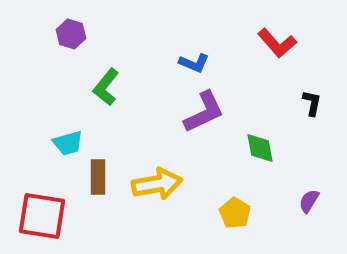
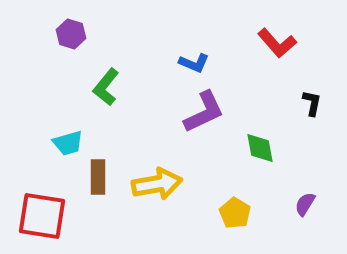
purple semicircle: moved 4 px left, 3 px down
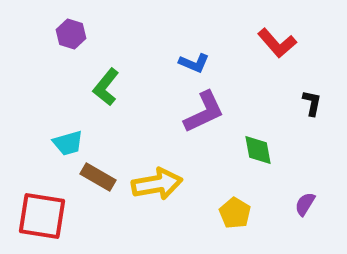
green diamond: moved 2 px left, 2 px down
brown rectangle: rotated 60 degrees counterclockwise
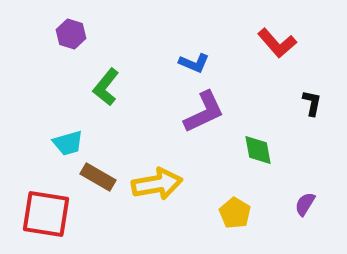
red square: moved 4 px right, 2 px up
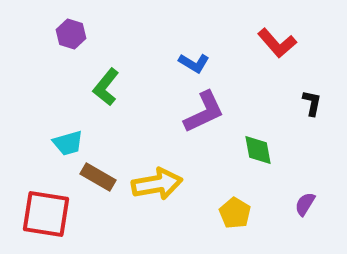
blue L-shape: rotated 8 degrees clockwise
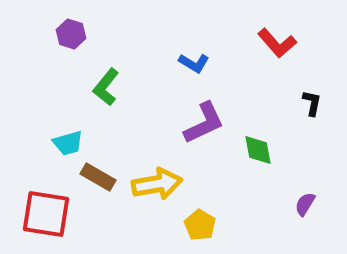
purple L-shape: moved 11 px down
yellow pentagon: moved 35 px left, 12 px down
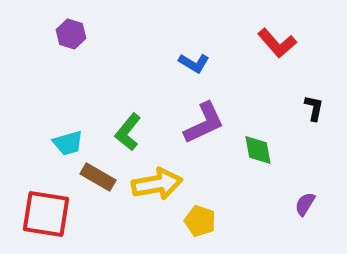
green L-shape: moved 22 px right, 45 px down
black L-shape: moved 2 px right, 5 px down
yellow pentagon: moved 4 px up; rotated 12 degrees counterclockwise
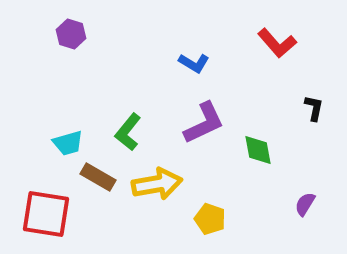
yellow pentagon: moved 10 px right, 2 px up
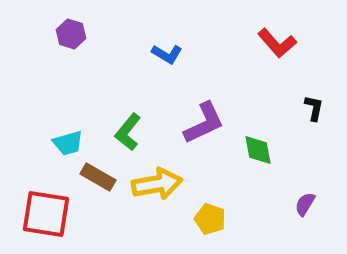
blue L-shape: moved 27 px left, 9 px up
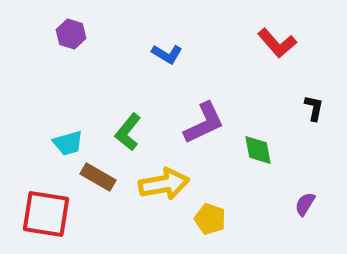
yellow arrow: moved 7 px right
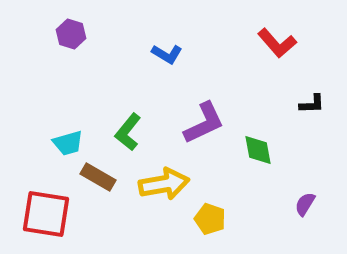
black L-shape: moved 2 px left, 4 px up; rotated 76 degrees clockwise
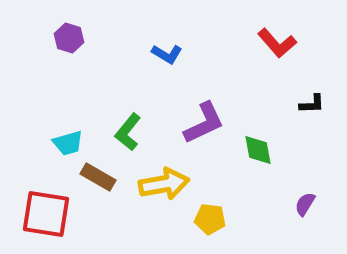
purple hexagon: moved 2 px left, 4 px down
yellow pentagon: rotated 12 degrees counterclockwise
